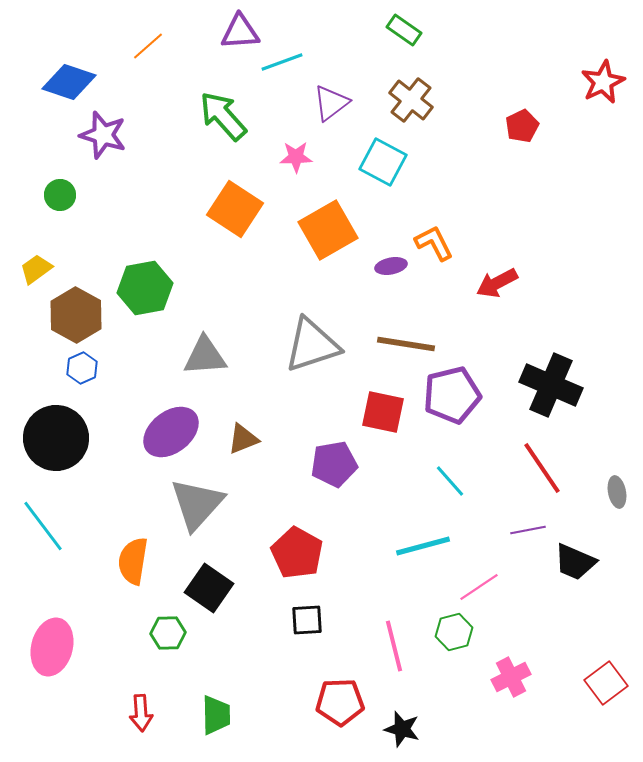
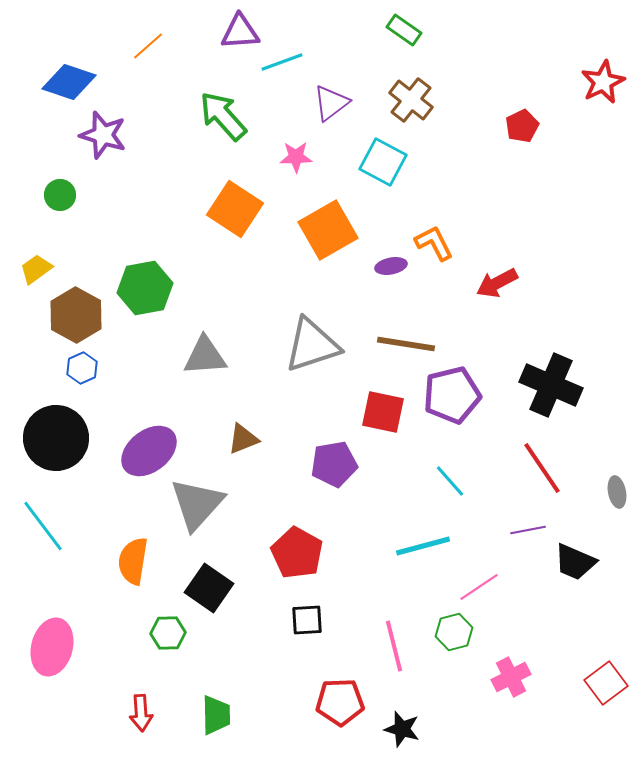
purple ellipse at (171, 432): moved 22 px left, 19 px down
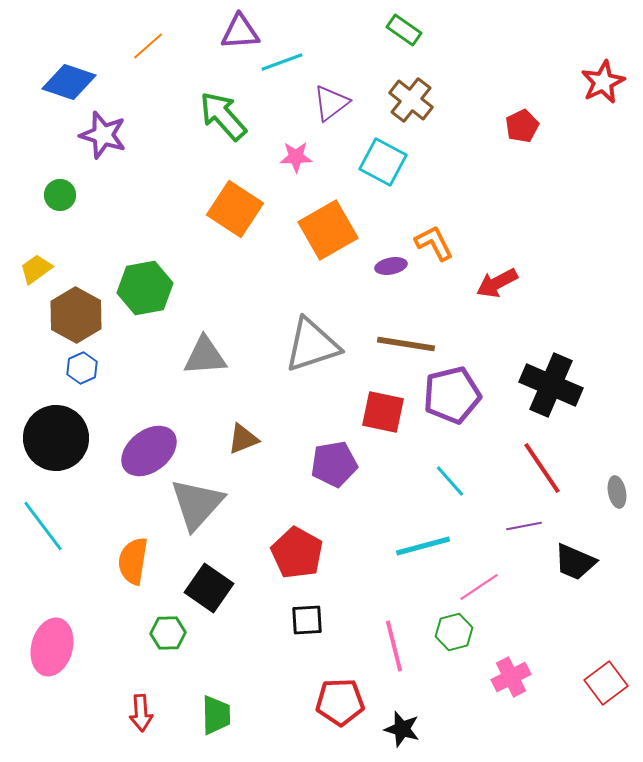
purple line at (528, 530): moved 4 px left, 4 px up
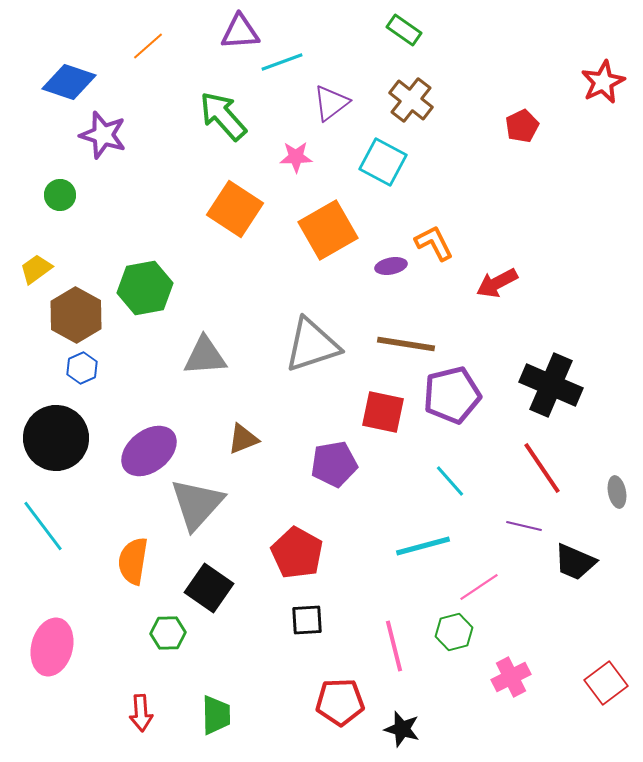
purple line at (524, 526): rotated 24 degrees clockwise
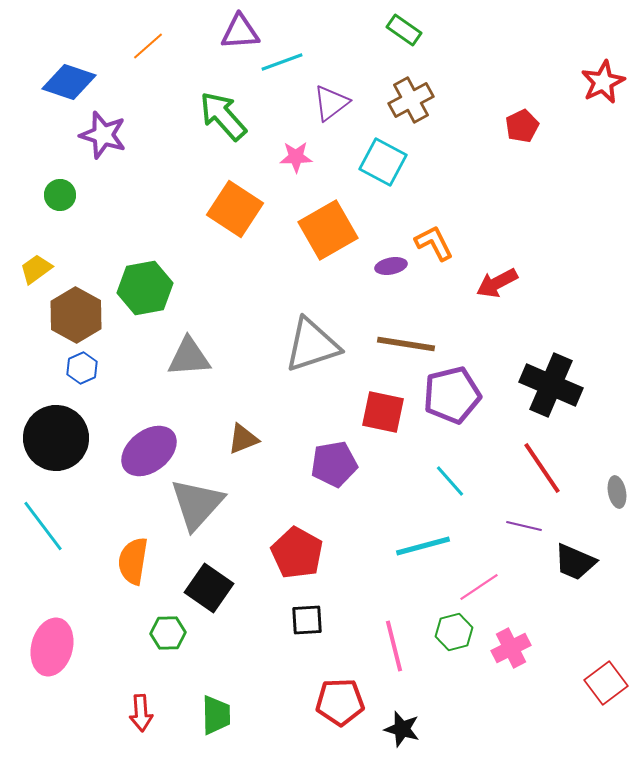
brown cross at (411, 100): rotated 24 degrees clockwise
gray triangle at (205, 356): moved 16 px left, 1 px down
pink cross at (511, 677): moved 29 px up
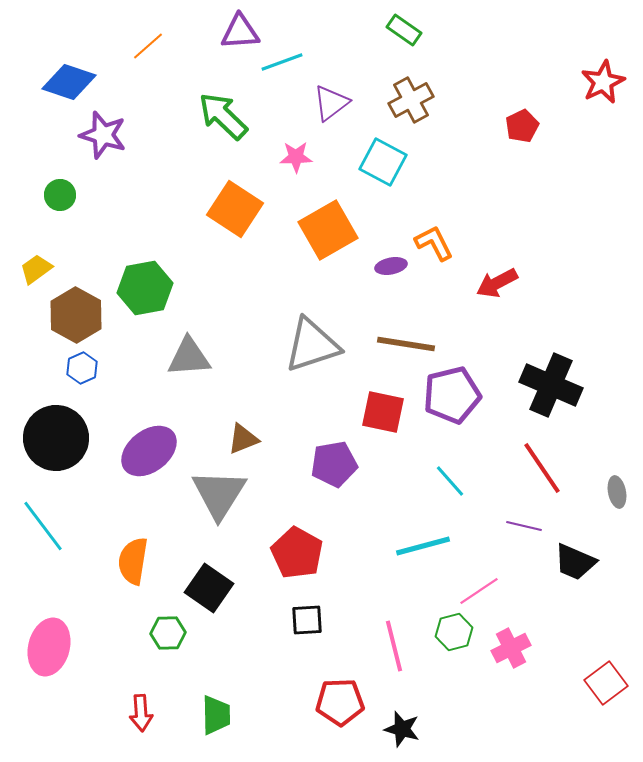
green arrow at (223, 116): rotated 4 degrees counterclockwise
gray triangle at (197, 504): moved 22 px right, 10 px up; rotated 10 degrees counterclockwise
pink line at (479, 587): moved 4 px down
pink ellipse at (52, 647): moved 3 px left
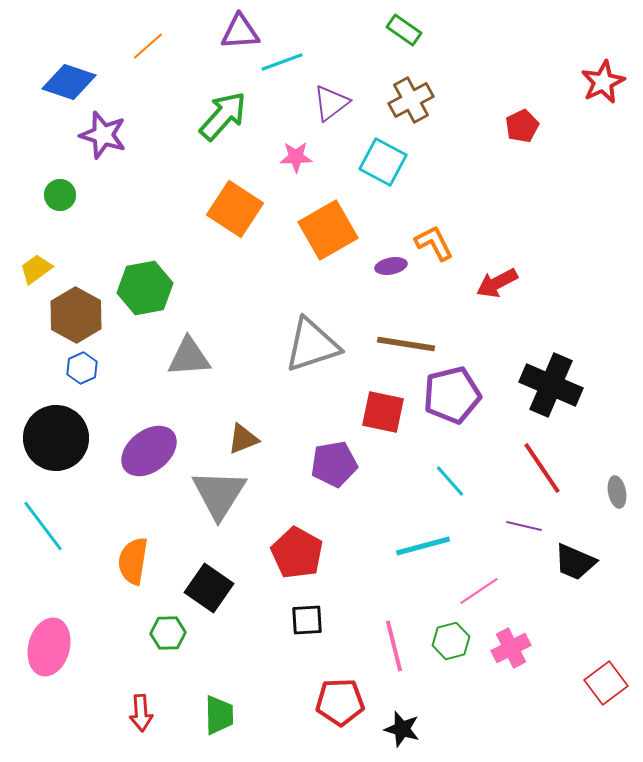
green arrow at (223, 116): rotated 88 degrees clockwise
green hexagon at (454, 632): moved 3 px left, 9 px down
green trapezoid at (216, 715): moved 3 px right
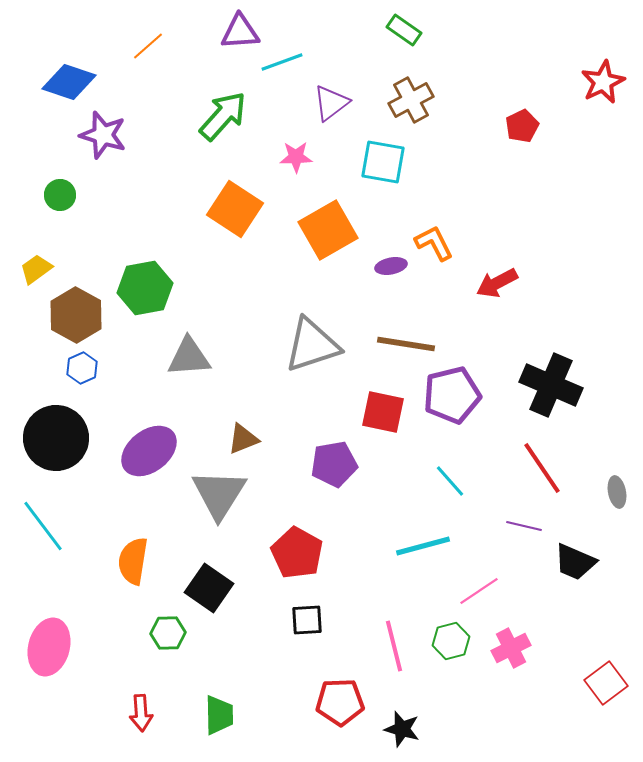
cyan square at (383, 162): rotated 18 degrees counterclockwise
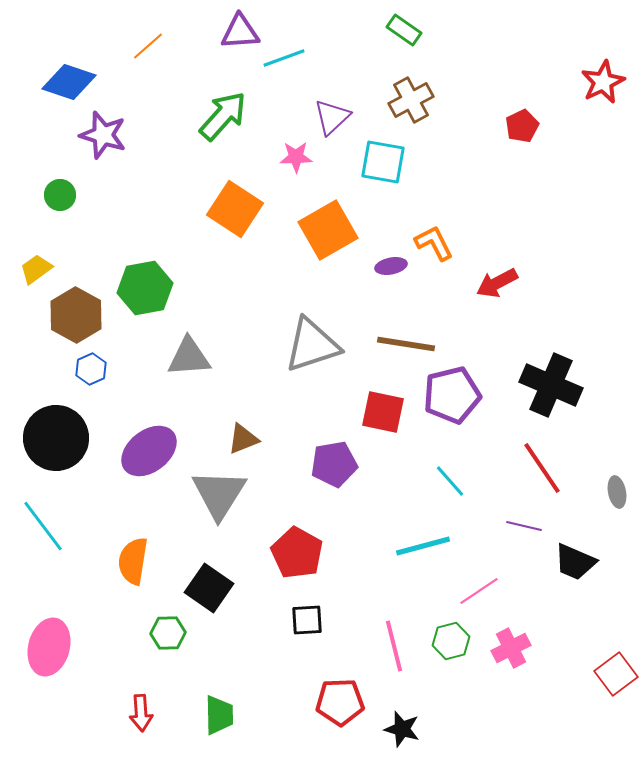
cyan line at (282, 62): moved 2 px right, 4 px up
purple triangle at (331, 103): moved 1 px right, 14 px down; rotated 6 degrees counterclockwise
blue hexagon at (82, 368): moved 9 px right, 1 px down
red square at (606, 683): moved 10 px right, 9 px up
